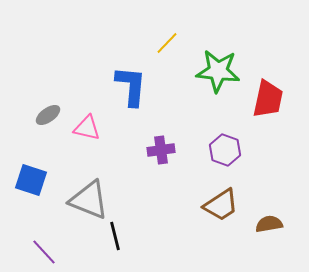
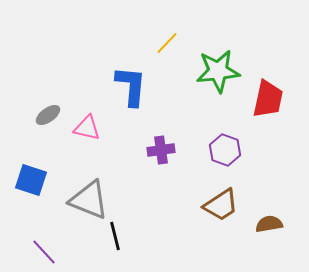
green star: rotated 12 degrees counterclockwise
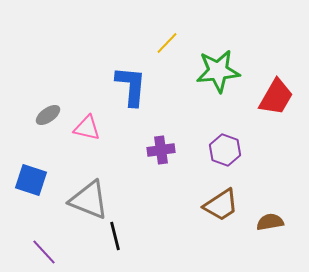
red trapezoid: moved 8 px right, 2 px up; rotated 18 degrees clockwise
brown semicircle: moved 1 px right, 2 px up
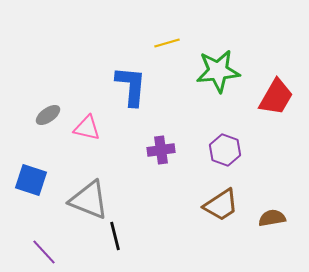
yellow line: rotated 30 degrees clockwise
brown semicircle: moved 2 px right, 4 px up
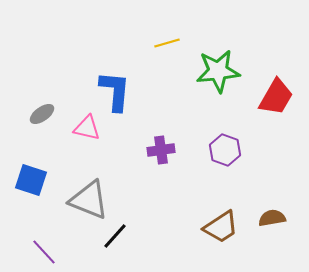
blue L-shape: moved 16 px left, 5 px down
gray ellipse: moved 6 px left, 1 px up
brown trapezoid: moved 22 px down
black line: rotated 56 degrees clockwise
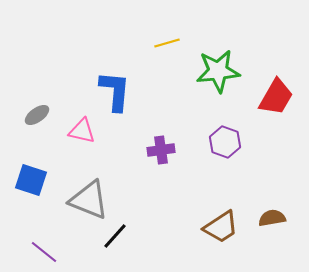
gray ellipse: moved 5 px left, 1 px down
pink triangle: moved 5 px left, 3 px down
purple hexagon: moved 8 px up
purple line: rotated 8 degrees counterclockwise
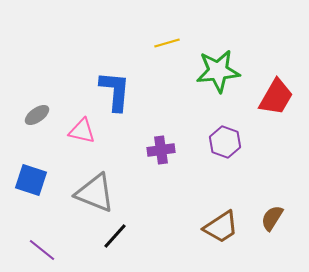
gray triangle: moved 6 px right, 7 px up
brown semicircle: rotated 48 degrees counterclockwise
purple line: moved 2 px left, 2 px up
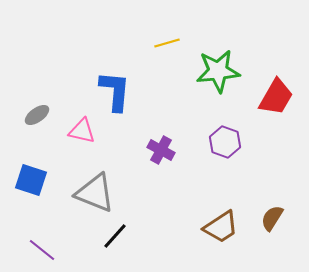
purple cross: rotated 36 degrees clockwise
